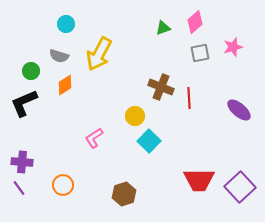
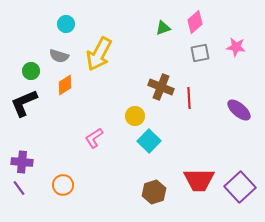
pink star: moved 3 px right; rotated 24 degrees clockwise
brown hexagon: moved 30 px right, 2 px up
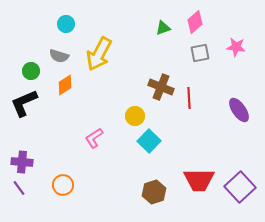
purple ellipse: rotated 15 degrees clockwise
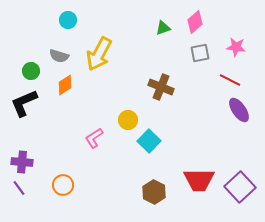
cyan circle: moved 2 px right, 4 px up
red line: moved 41 px right, 18 px up; rotated 60 degrees counterclockwise
yellow circle: moved 7 px left, 4 px down
brown hexagon: rotated 15 degrees counterclockwise
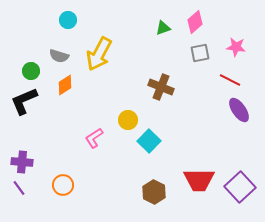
black L-shape: moved 2 px up
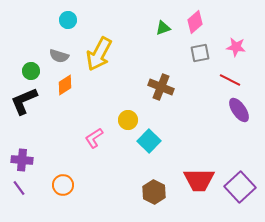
purple cross: moved 2 px up
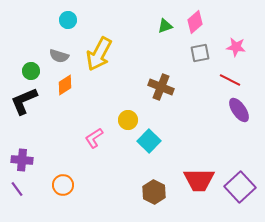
green triangle: moved 2 px right, 2 px up
purple line: moved 2 px left, 1 px down
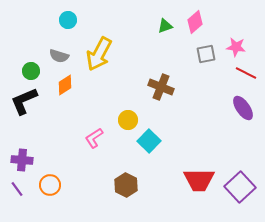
gray square: moved 6 px right, 1 px down
red line: moved 16 px right, 7 px up
purple ellipse: moved 4 px right, 2 px up
orange circle: moved 13 px left
brown hexagon: moved 28 px left, 7 px up
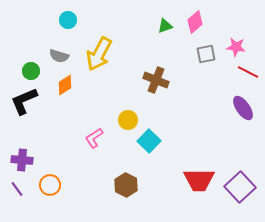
red line: moved 2 px right, 1 px up
brown cross: moved 5 px left, 7 px up
